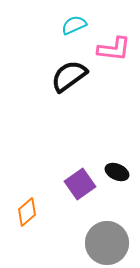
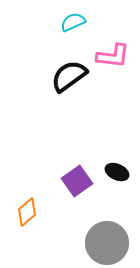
cyan semicircle: moved 1 px left, 3 px up
pink L-shape: moved 1 px left, 7 px down
purple square: moved 3 px left, 3 px up
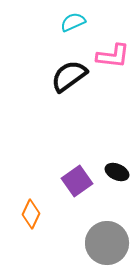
orange diamond: moved 4 px right, 2 px down; rotated 24 degrees counterclockwise
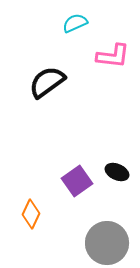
cyan semicircle: moved 2 px right, 1 px down
black semicircle: moved 22 px left, 6 px down
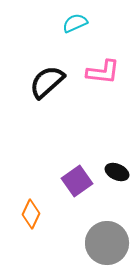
pink L-shape: moved 10 px left, 16 px down
black semicircle: rotated 6 degrees counterclockwise
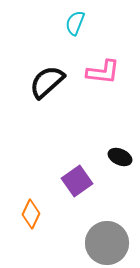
cyan semicircle: rotated 45 degrees counterclockwise
black ellipse: moved 3 px right, 15 px up
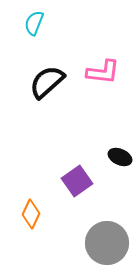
cyan semicircle: moved 41 px left
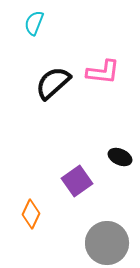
black semicircle: moved 6 px right, 1 px down
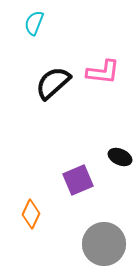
purple square: moved 1 px right, 1 px up; rotated 12 degrees clockwise
gray circle: moved 3 px left, 1 px down
